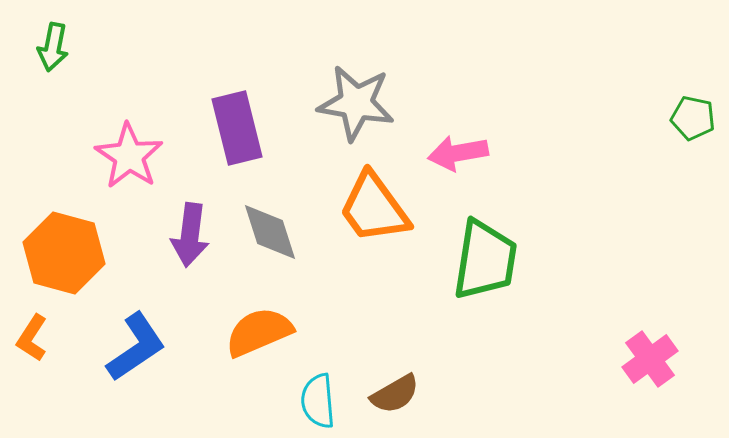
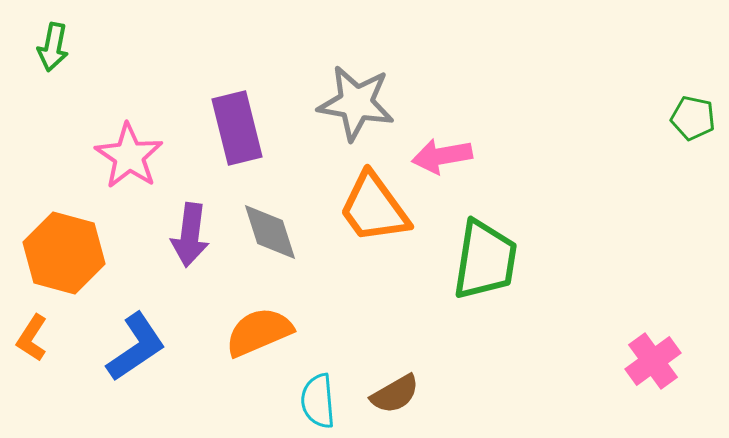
pink arrow: moved 16 px left, 3 px down
pink cross: moved 3 px right, 2 px down
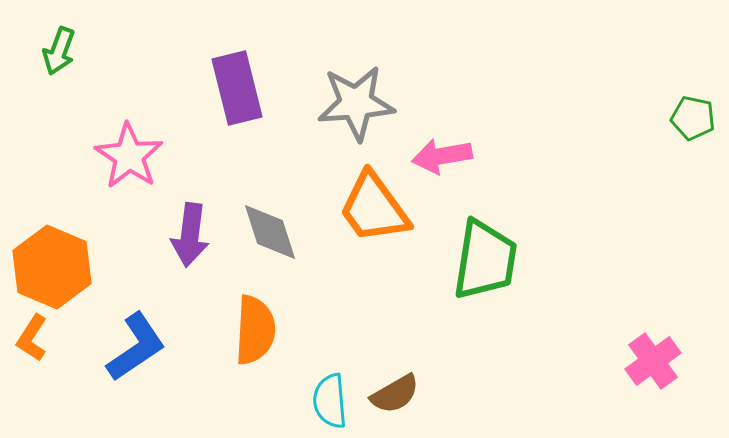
green arrow: moved 6 px right, 4 px down; rotated 9 degrees clockwise
gray star: rotated 14 degrees counterclockwise
purple rectangle: moved 40 px up
orange hexagon: moved 12 px left, 14 px down; rotated 8 degrees clockwise
orange semicircle: moved 4 px left, 2 px up; rotated 116 degrees clockwise
cyan semicircle: moved 12 px right
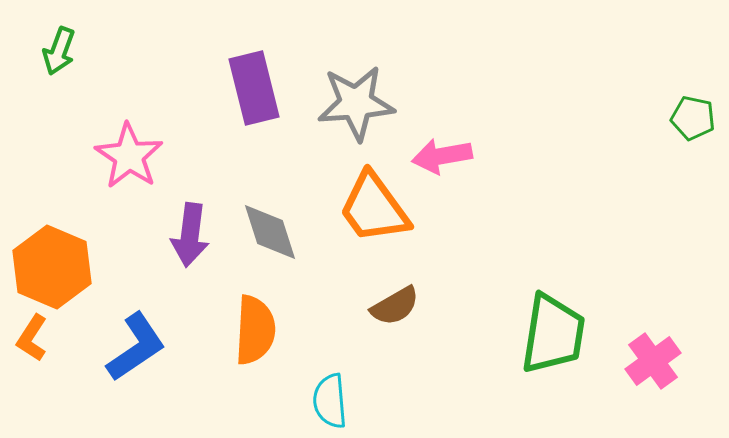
purple rectangle: moved 17 px right
green trapezoid: moved 68 px right, 74 px down
brown semicircle: moved 88 px up
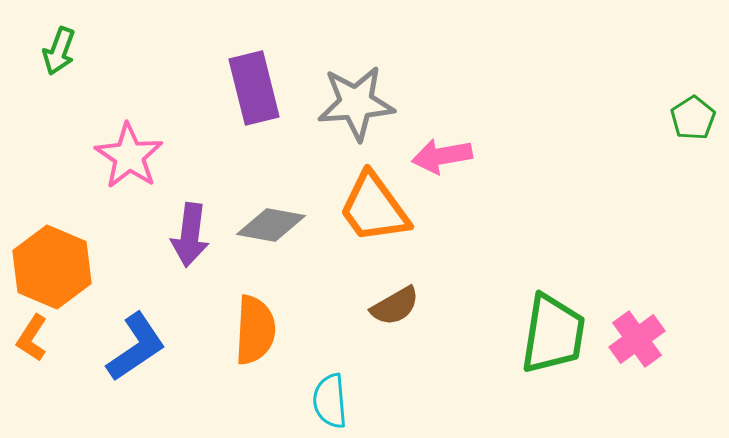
green pentagon: rotated 27 degrees clockwise
gray diamond: moved 1 px right, 7 px up; rotated 62 degrees counterclockwise
pink cross: moved 16 px left, 22 px up
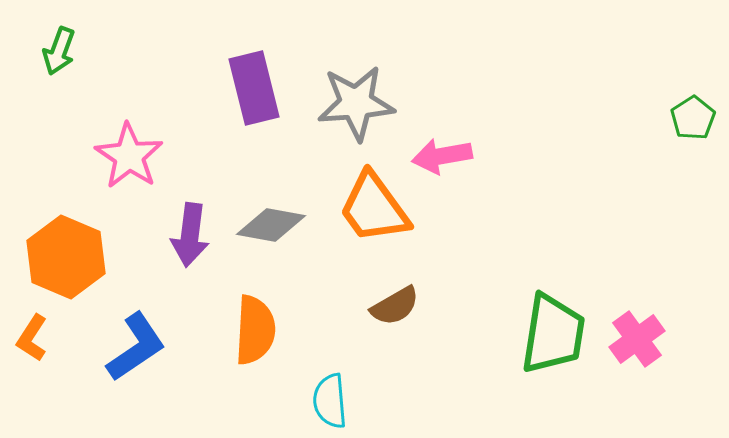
orange hexagon: moved 14 px right, 10 px up
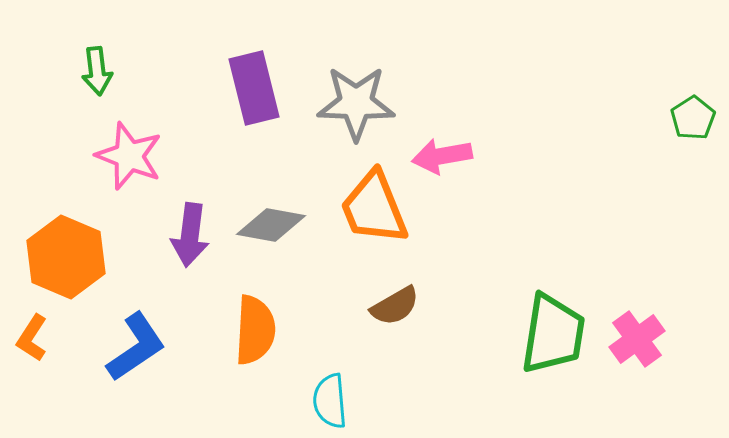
green arrow: moved 38 px right, 20 px down; rotated 27 degrees counterclockwise
gray star: rotated 6 degrees clockwise
pink star: rotated 12 degrees counterclockwise
orange trapezoid: rotated 14 degrees clockwise
